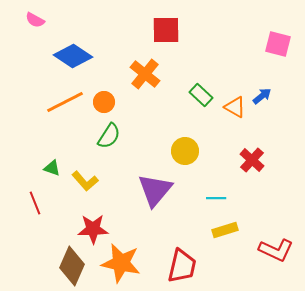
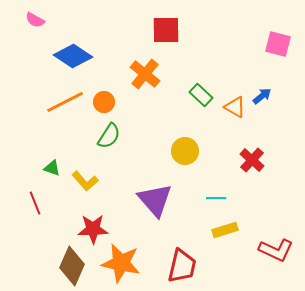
purple triangle: moved 10 px down; rotated 21 degrees counterclockwise
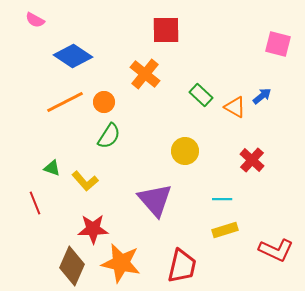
cyan line: moved 6 px right, 1 px down
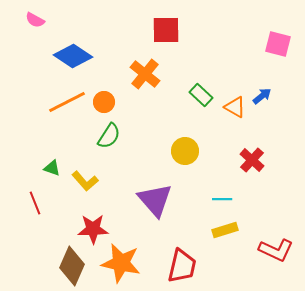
orange line: moved 2 px right
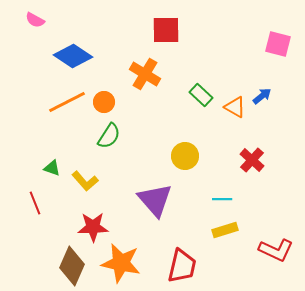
orange cross: rotated 8 degrees counterclockwise
yellow circle: moved 5 px down
red star: moved 2 px up
